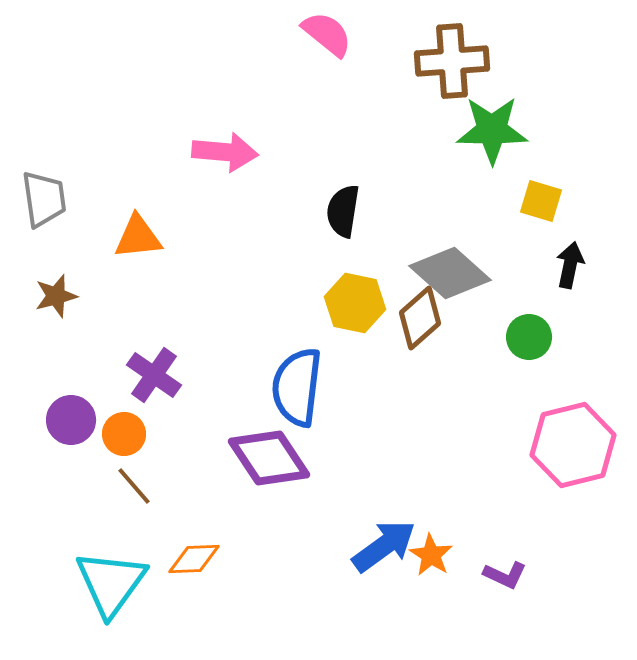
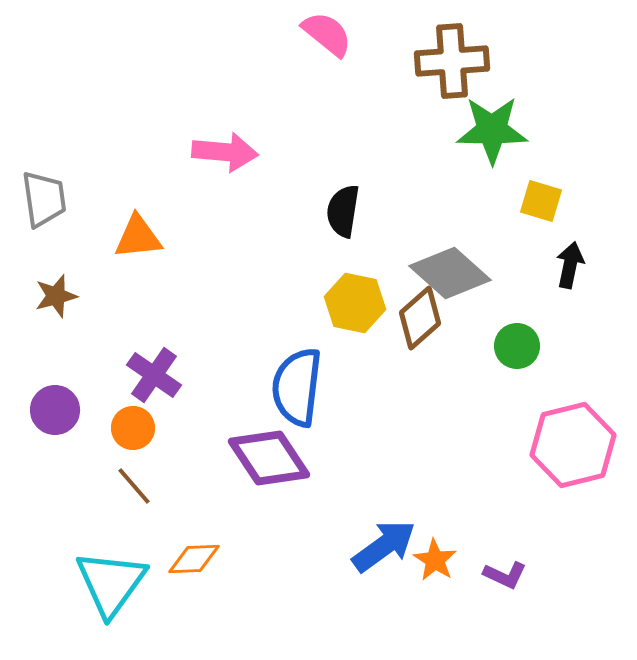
green circle: moved 12 px left, 9 px down
purple circle: moved 16 px left, 10 px up
orange circle: moved 9 px right, 6 px up
orange star: moved 4 px right, 5 px down
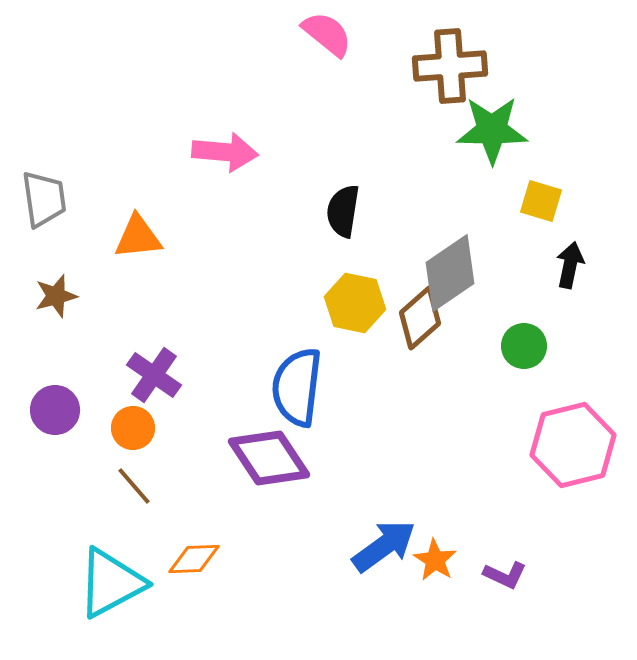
brown cross: moved 2 px left, 5 px down
gray diamond: rotated 76 degrees counterclockwise
green circle: moved 7 px right
cyan triangle: rotated 26 degrees clockwise
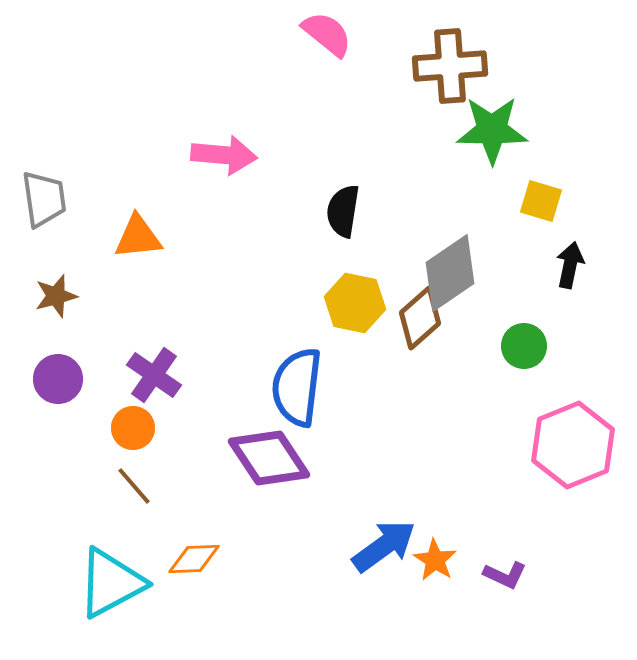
pink arrow: moved 1 px left, 3 px down
purple circle: moved 3 px right, 31 px up
pink hexagon: rotated 8 degrees counterclockwise
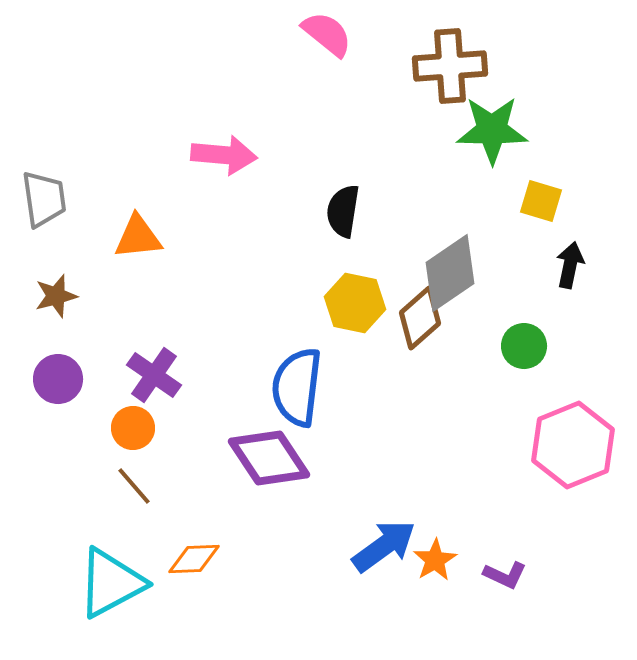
orange star: rotated 9 degrees clockwise
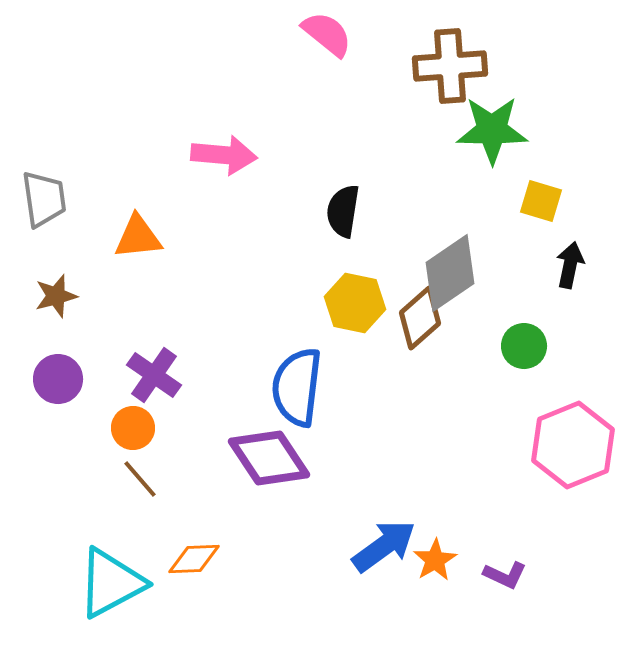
brown line: moved 6 px right, 7 px up
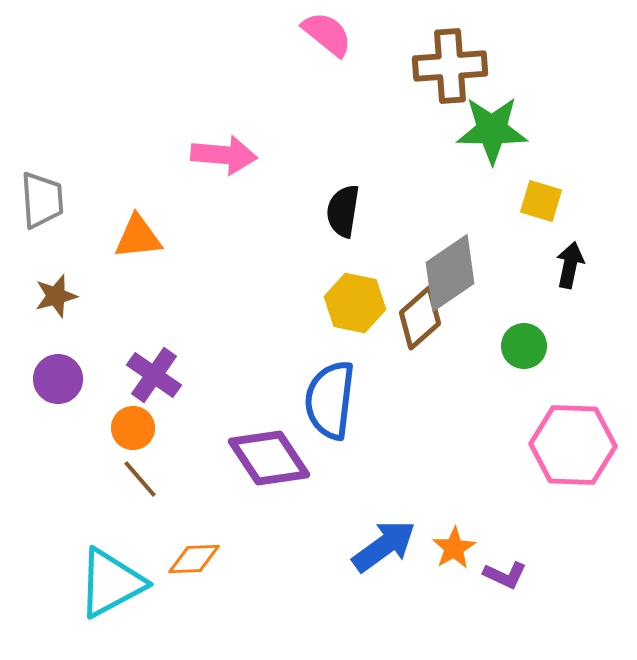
gray trapezoid: moved 2 px left, 1 px down; rotated 4 degrees clockwise
blue semicircle: moved 33 px right, 13 px down
pink hexagon: rotated 24 degrees clockwise
orange star: moved 19 px right, 12 px up
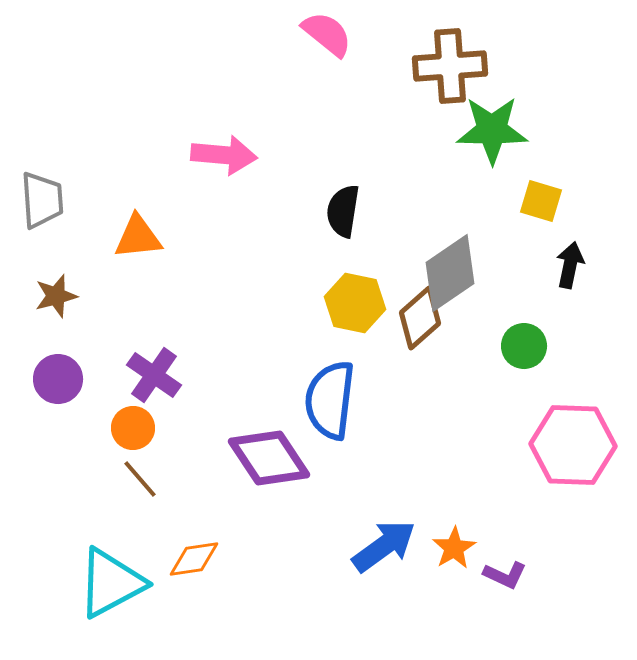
orange diamond: rotated 6 degrees counterclockwise
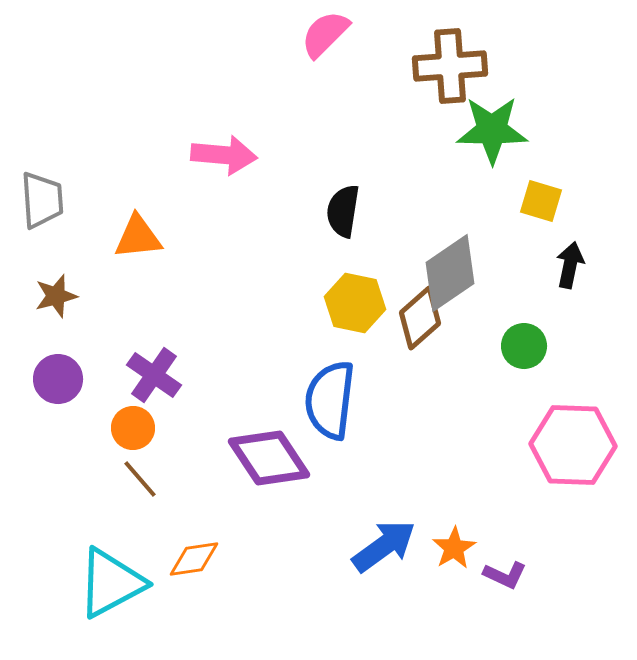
pink semicircle: moved 2 px left; rotated 84 degrees counterclockwise
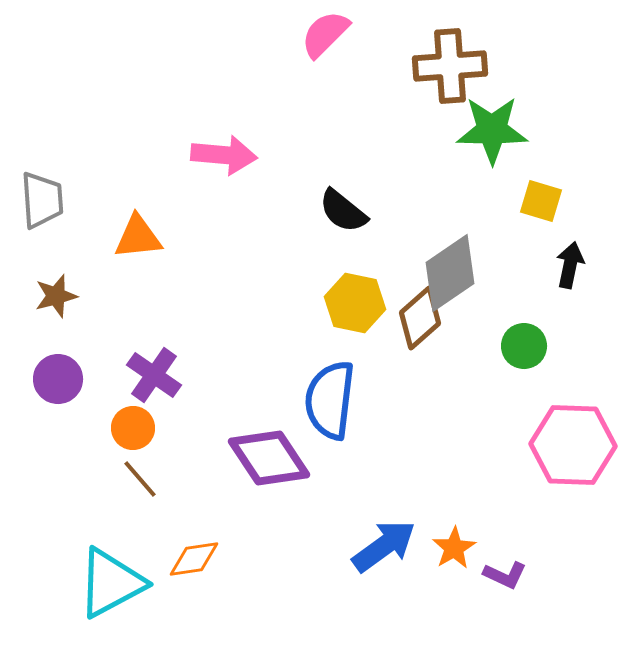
black semicircle: rotated 60 degrees counterclockwise
